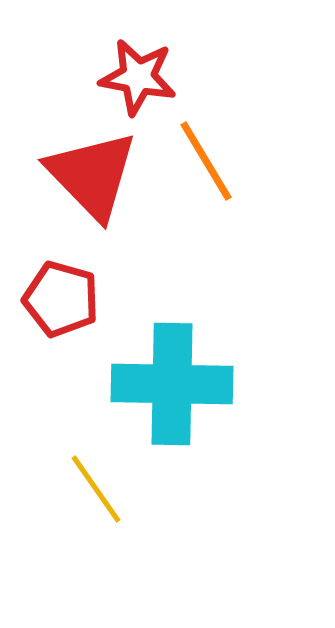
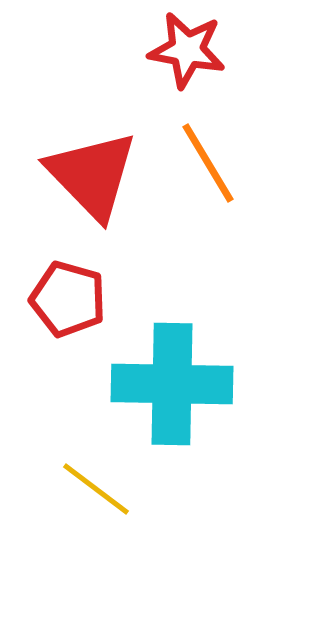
red star: moved 49 px right, 27 px up
orange line: moved 2 px right, 2 px down
red pentagon: moved 7 px right
yellow line: rotated 18 degrees counterclockwise
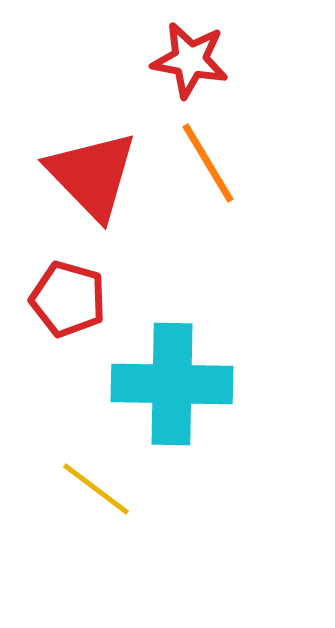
red star: moved 3 px right, 10 px down
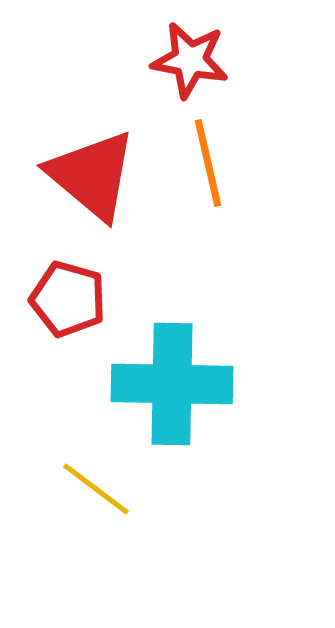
orange line: rotated 18 degrees clockwise
red triangle: rotated 6 degrees counterclockwise
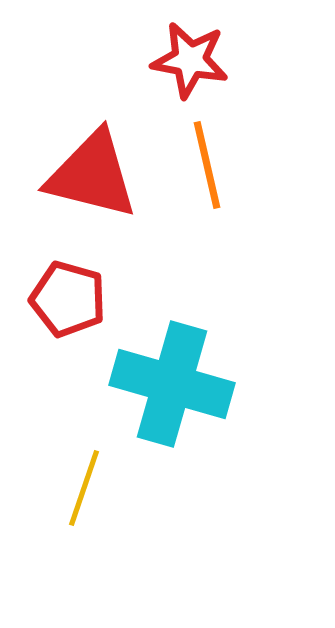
orange line: moved 1 px left, 2 px down
red triangle: rotated 26 degrees counterclockwise
cyan cross: rotated 15 degrees clockwise
yellow line: moved 12 px left, 1 px up; rotated 72 degrees clockwise
